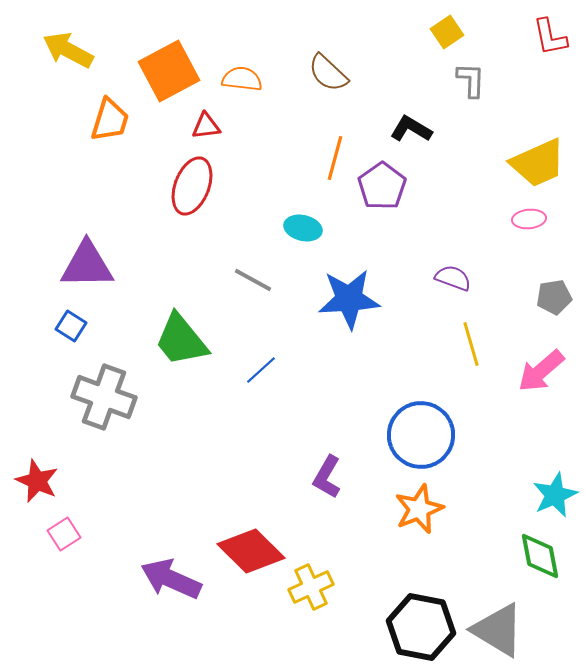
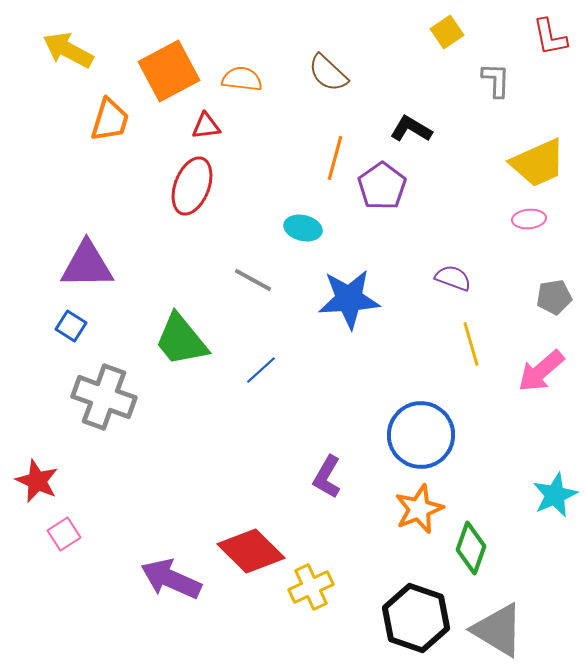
gray L-shape: moved 25 px right
green diamond: moved 69 px left, 8 px up; rotated 30 degrees clockwise
black hexagon: moved 5 px left, 9 px up; rotated 8 degrees clockwise
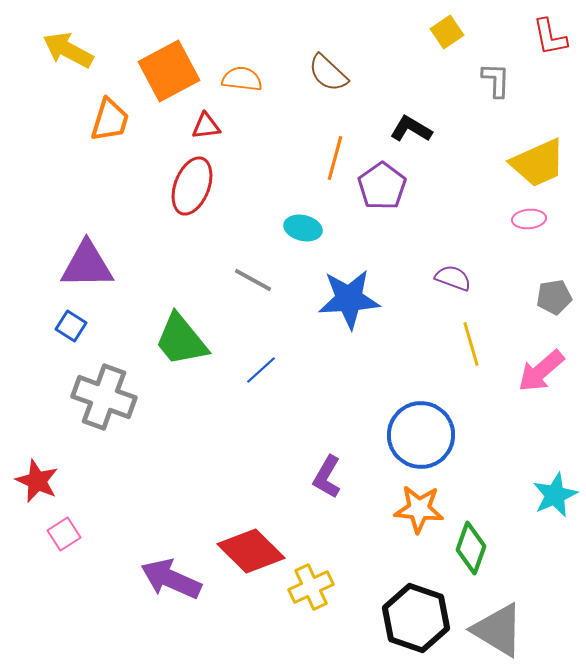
orange star: rotated 27 degrees clockwise
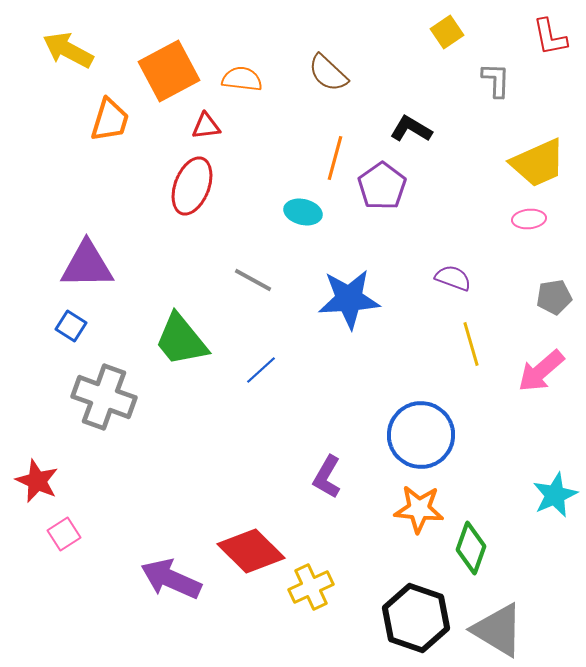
cyan ellipse: moved 16 px up
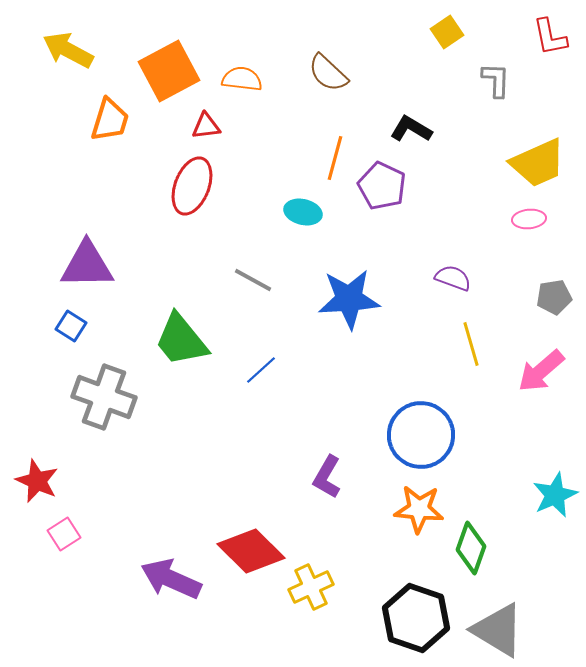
purple pentagon: rotated 12 degrees counterclockwise
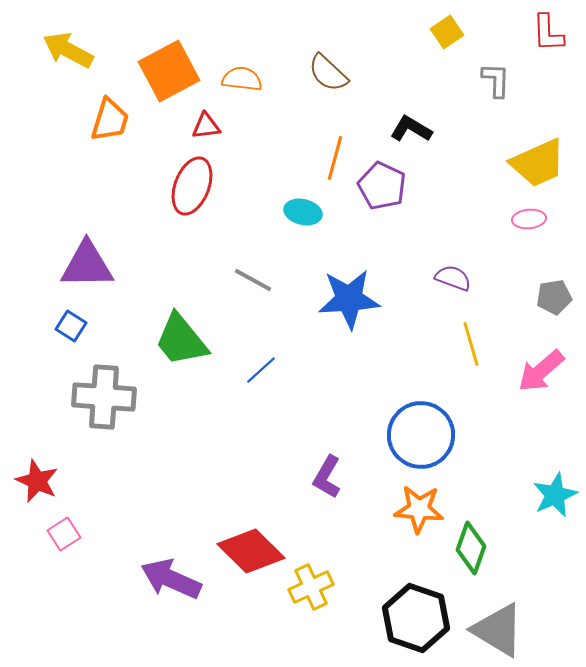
red L-shape: moved 2 px left, 4 px up; rotated 9 degrees clockwise
gray cross: rotated 16 degrees counterclockwise
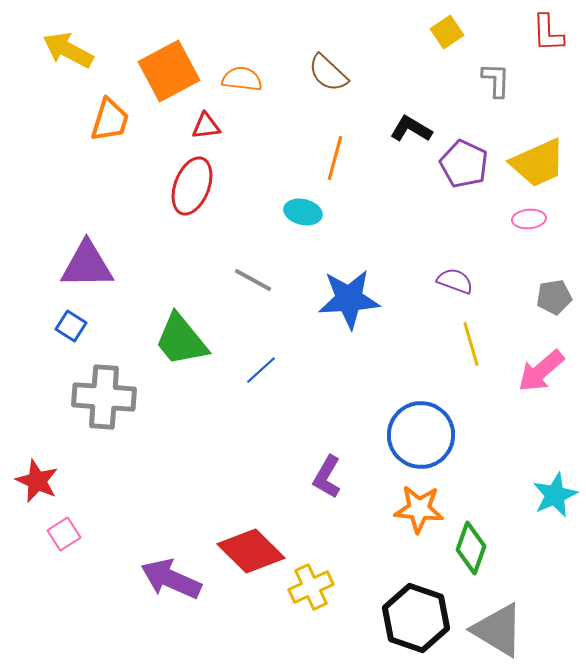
purple pentagon: moved 82 px right, 22 px up
purple semicircle: moved 2 px right, 3 px down
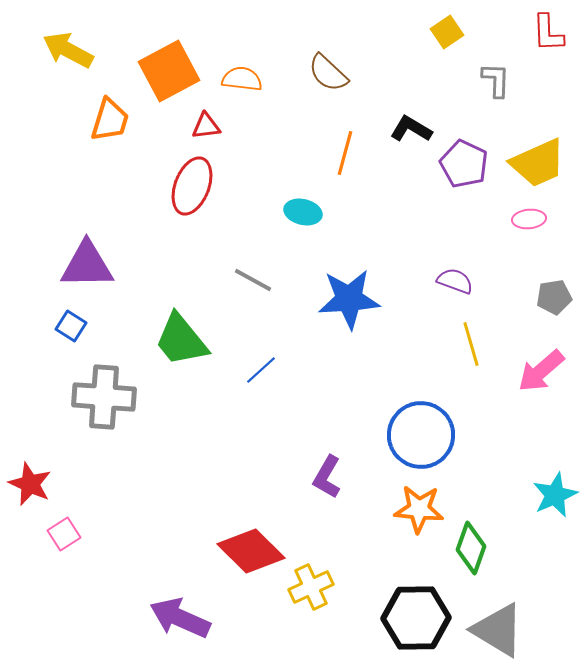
orange line: moved 10 px right, 5 px up
red star: moved 7 px left, 3 px down
purple arrow: moved 9 px right, 39 px down
black hexagon: rotated 20 degrees counterclockwise
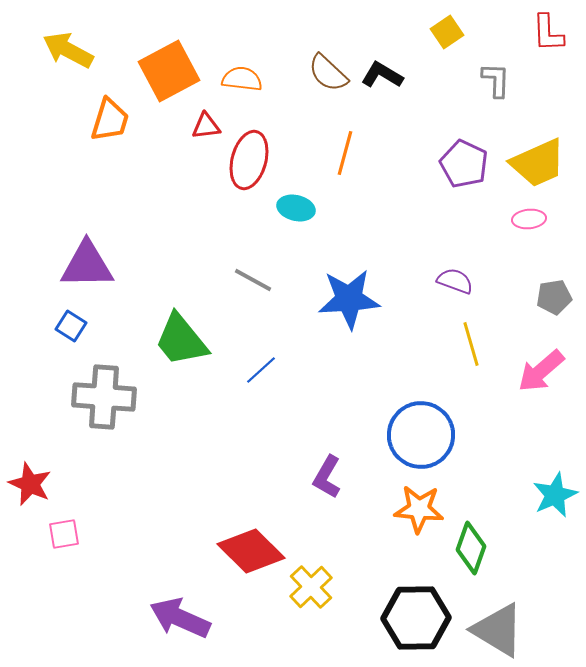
black L-shape: moved 29 px left, 54 px up
red ellipse: moved 57 px right, 26 px up; rotated 6 degrees counterclockwise
cyan ellipse: moved 7 px left, 4 px up
pink square: rotated 24 degrees clockwise
yellow cross: rotated 18 degrees counterclockwise
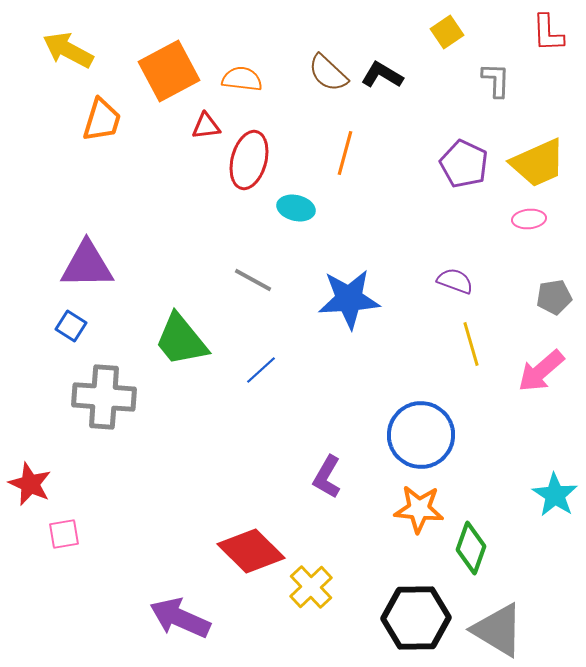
orange trapezoid: moved 8 px left
cyan star: rotated 15 degrees counterclockwise
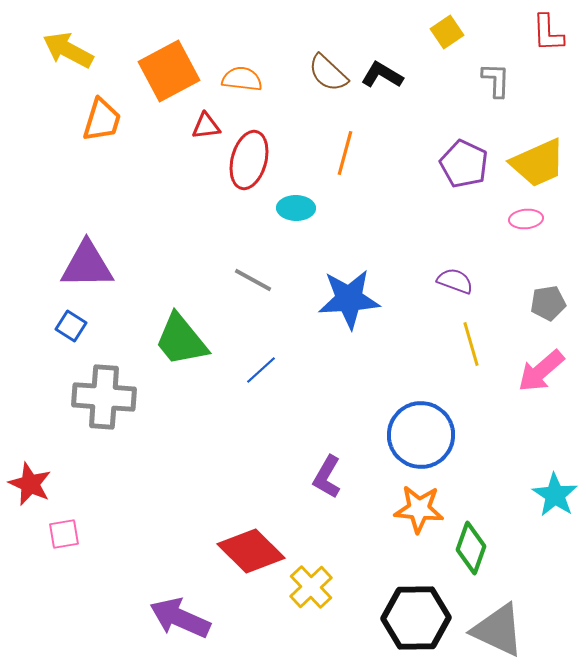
cyan ellipse: rotated 12 degrees counterclockwise
pink ellipse: moved 3 px left
gray pentagon: moved 6 px left, 6 px down
gray triangle: rotated 6 degrees counterclockwise
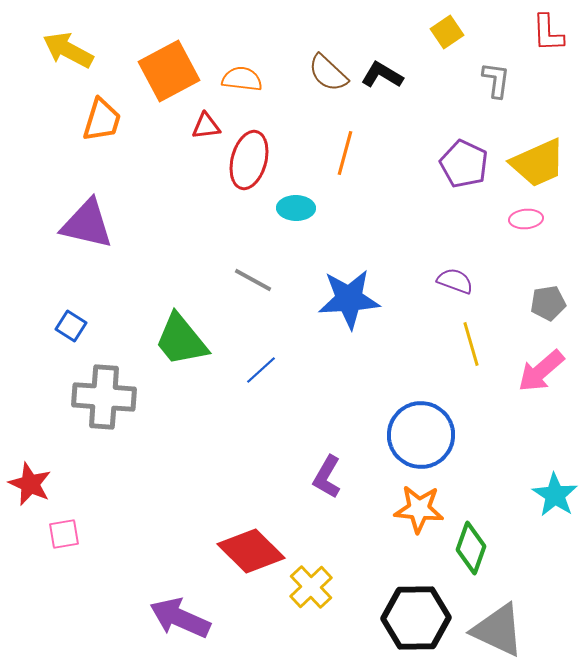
gray L-shape: rotated 6 degrees clockwise
purple triangle: moved 41 px up; rotated 14 degrees clockwise
